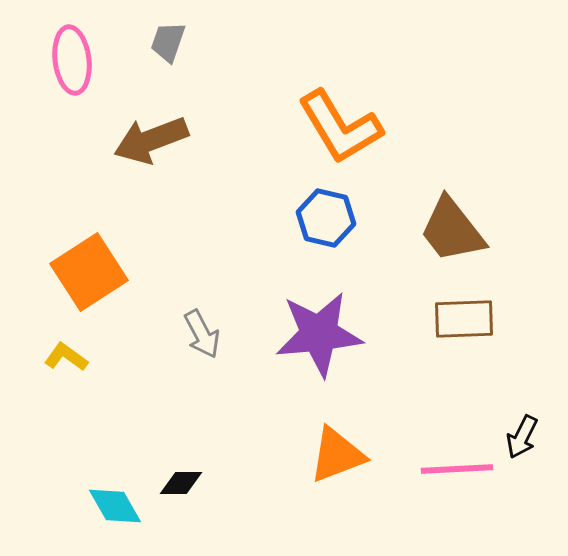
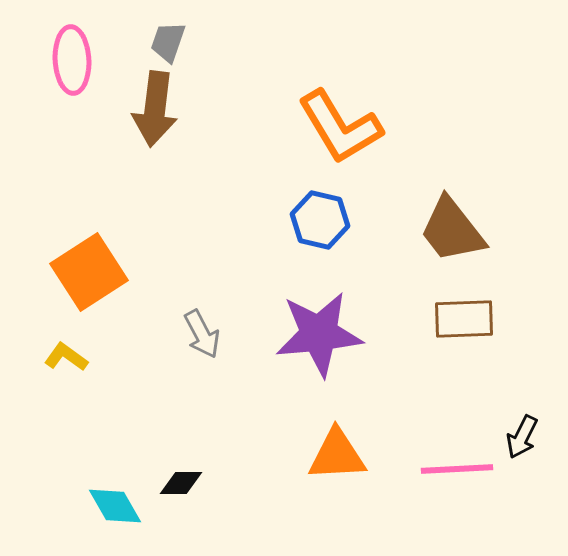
pink ellipse: rotated 4 degrees clockwise
brown arrow: moved 4 px right, 31 px up; rotated 62 degrees counterclockwise
blue hexagon: moved 6 px left, 2 px down
orange triangle: rotated 18 degrees clockwise
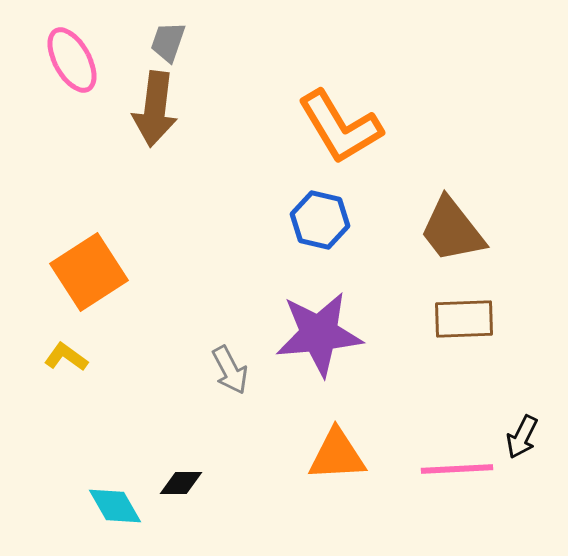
pink ellipse: rotated 26 degrees counterclockwise
gray arrow: moved 28 px right, 36 px down
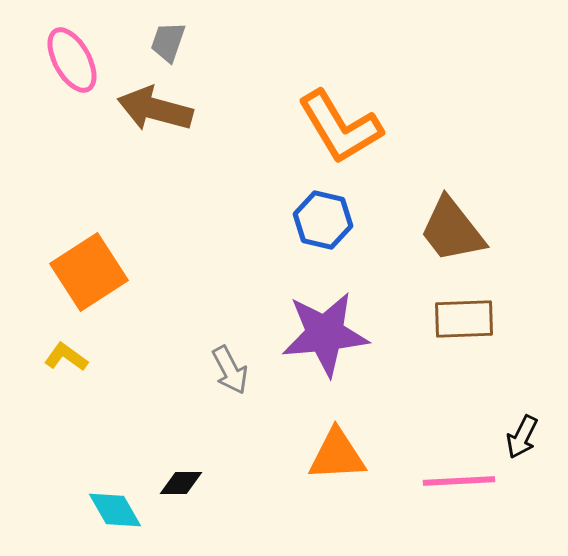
brown arrow: rotated 98 degrees clockwise
blue hexagon: moved 3 px right
purple star: moved 6 px right
pink line: moved 2 px right, 12 px down
cyan diamond: moved 4 px down
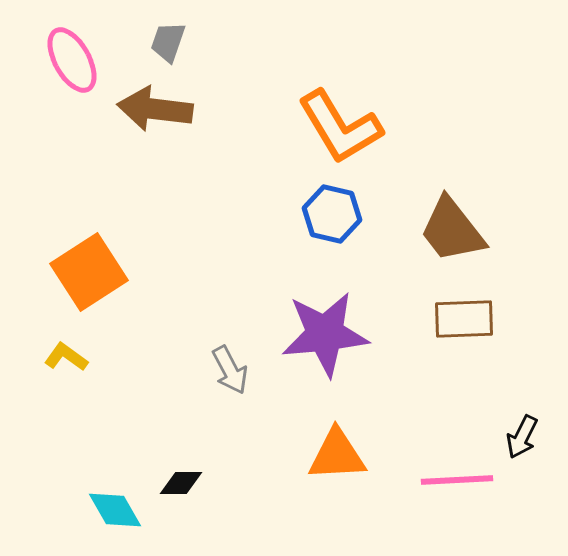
brown arrow: rotated 8 degrees counterclockwise
blue hexagon: moved 9 px right, 6 px up
pink line: moved 2 px left, 1 px up
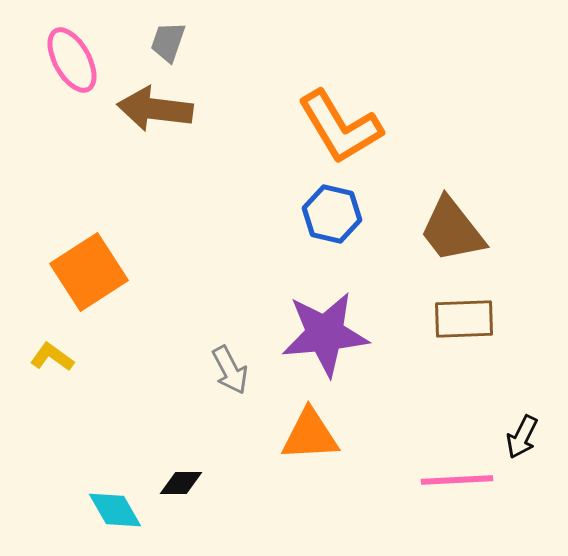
yellow L-shape: moved 14 px left
orange triangle: moved 27 px left, 20 px up
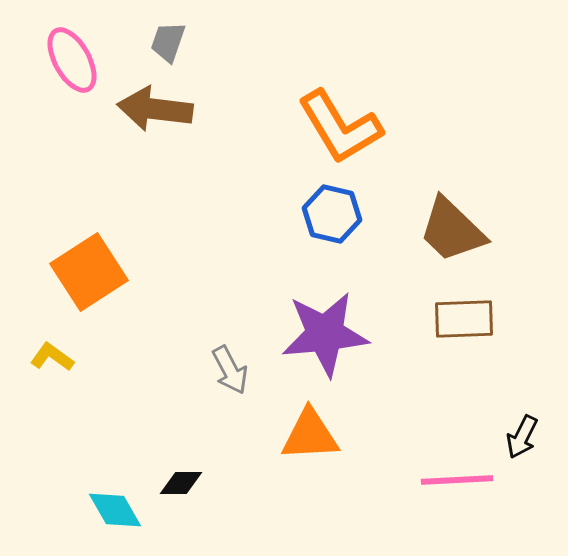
brown trapezoid: rotated 8 degrees counterclockwise
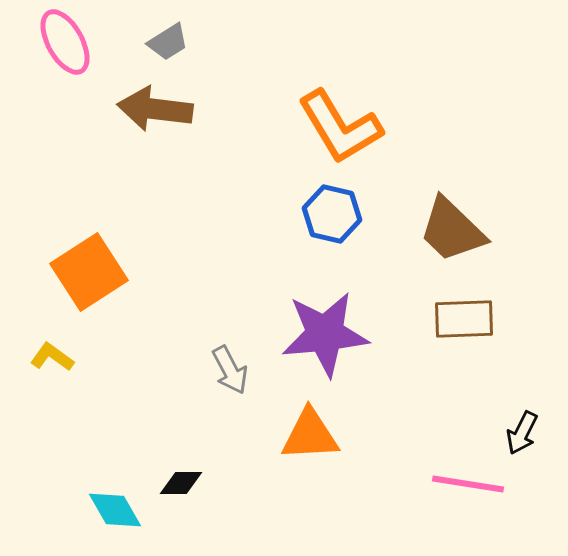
gray trapezoid: rotated 141 degrees counterclockwise
pink ellipse: moved 7 px left, 18 px up
black arrow: moved 4 px up
pink line: moved 11 px right, 4 px down; rotated 12 degrees clockwise
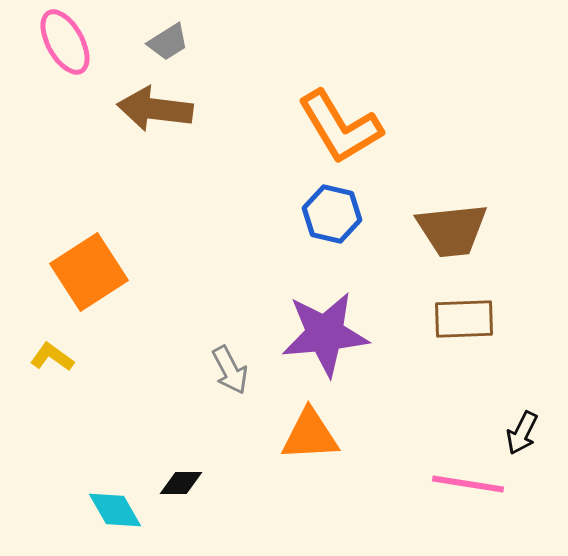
brown trapezoid: rotated 50 degrees counterclockwise
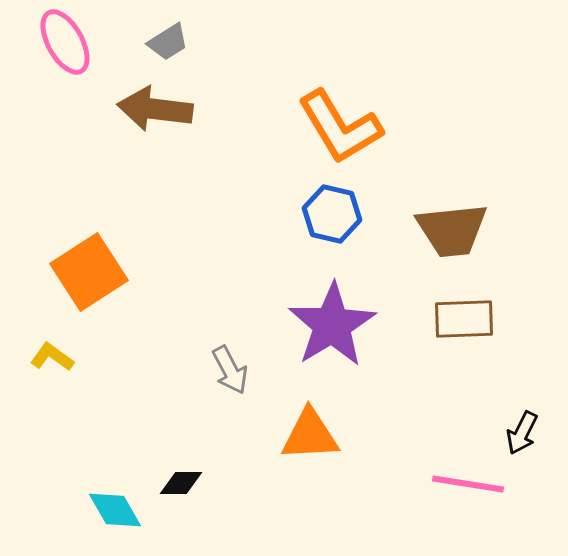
purple star: moved 7 px right, 9 px up; rotated 26 degrees counterclockwise
